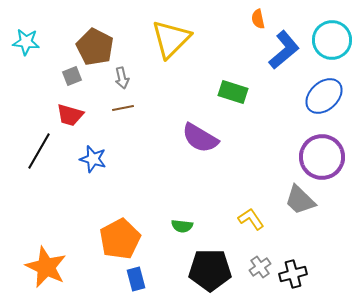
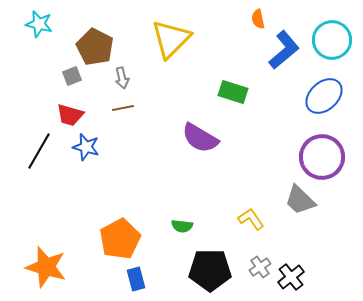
cyan star: moved 13 px right, 18 px up; rotated 8 degrees clockwise
blue star: moved 7 px left, 12 px up
orange star: rotated 9 degrees counterclockwise
black cross: moved 2 px left, 3 px down; rotated 24 degrees counterclockwise
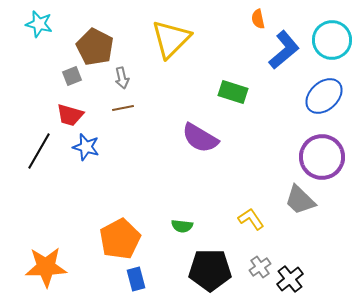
orange star: rotated 18 degrees counterclockwise
black cross: moved 1 px left, 2 px down
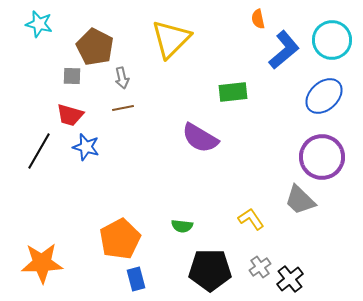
gray square: rotated 24 degrees clockwise
green rectangle: rotated 24 degrees counterclockwise
orange star: moved 4 px left, 4 px up
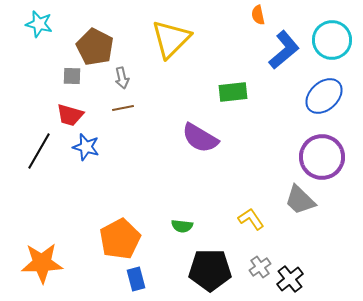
orange semicircle: moved 4 px up
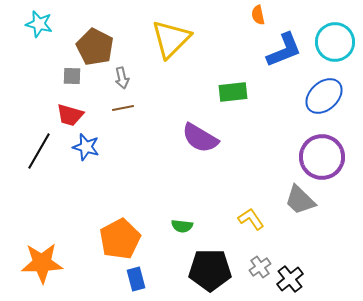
cyan circle: moved 3 px right, 2 px down
blue L-shape: rotated 18 degrees clockwise
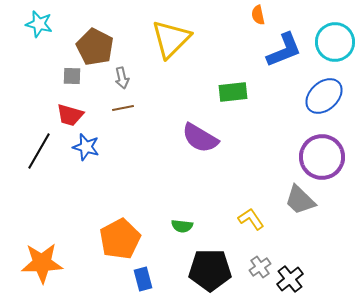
blue rectangle: moved 7 px right
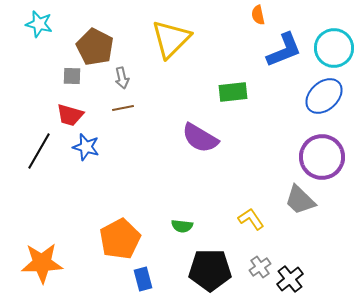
cyan circle: moved 1 px left, 6 px down
